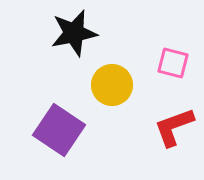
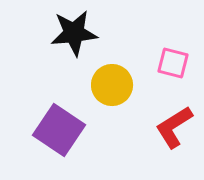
black star: rotated 6 degrees clockwise
red L-shape: rotated 12 degrees counterclockwise
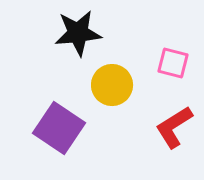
black star: moved 4 px right
purple square: moved 2 px up
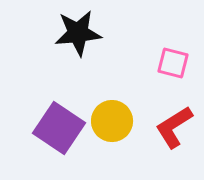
yellow circle: moved 36 px down
